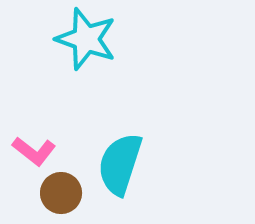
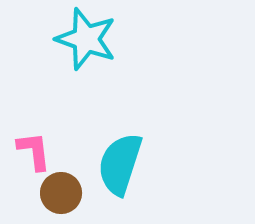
pink L-shape: rotated 135 degrees counterclockwise
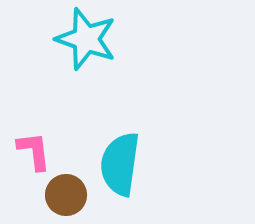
cyan semicircle: rotated 10 degrees counterclockwise
brown circle: moved 5 px right, 2 px down
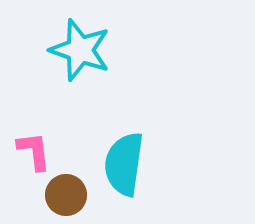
cyan star: moved 6 px left, 11 px down
cyan semicircle: moved 4 px right
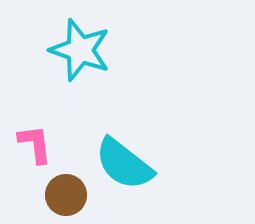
pink L-shape: moved 1 px right, 7 px up
cyan semicircle: rotated 60 degrees counterclockwise
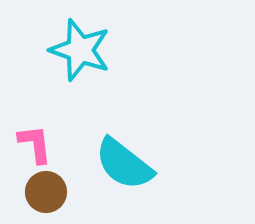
brown circle: moved 20 px left, 3 px up
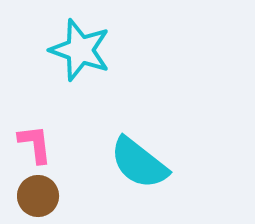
cyan semicircle: moved 15 px right, 1 px up
brown circle: moved 8 px left, 4 px down
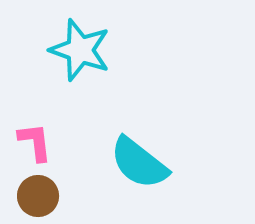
pink L-shape: moved 2 px up
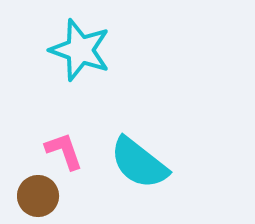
pink L-shape: moved 29 px right, 9 px down; rotated 12 degrees counterclockwise
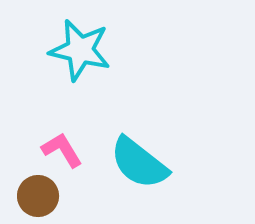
cyan star: rotated 6 degrees counterclockwise
pink L-shape: moved 2 px left, 1 px up; rotated 12 degrees counterclockwise
